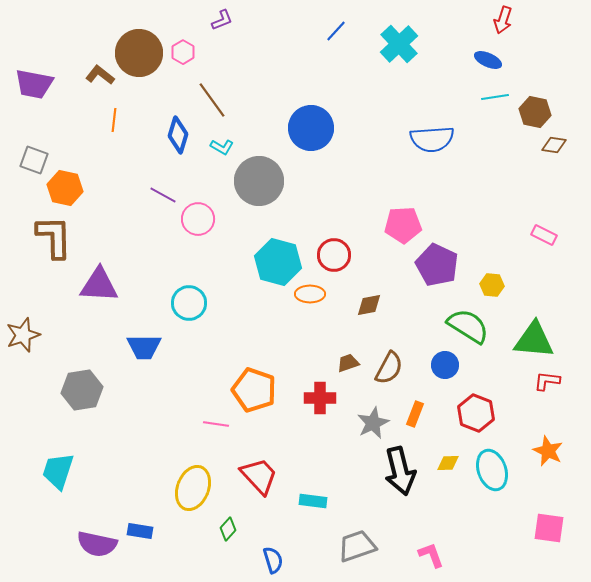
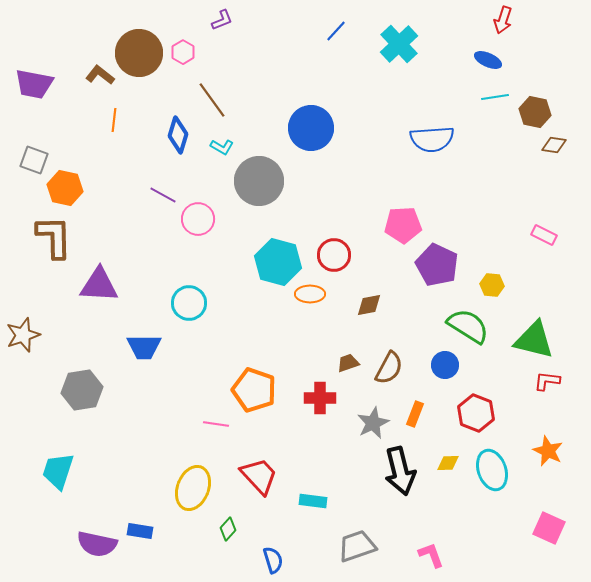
green triangle at (534, 340): rotated 9 degrees clockwise
pink square at (549, 528): rotated 16 degrees clockwise
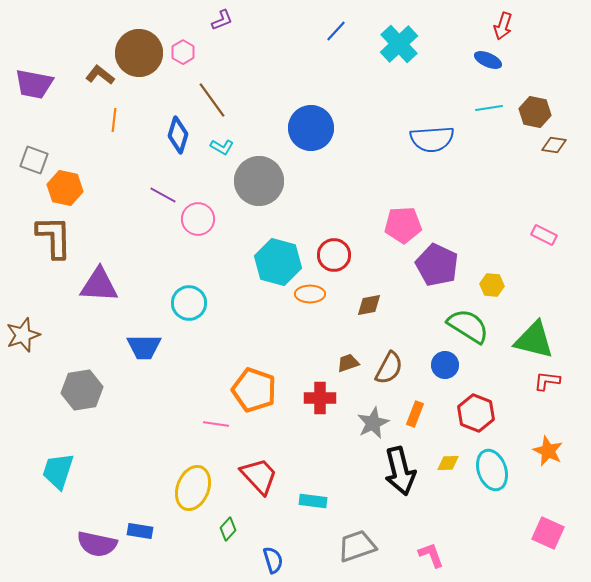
red arrow at (503, 20): moved 6 px down
cyan line at (495, 97): moved 6 px left, 11 px down
pink square at (549, 528): moved 1 px left, 5 px down
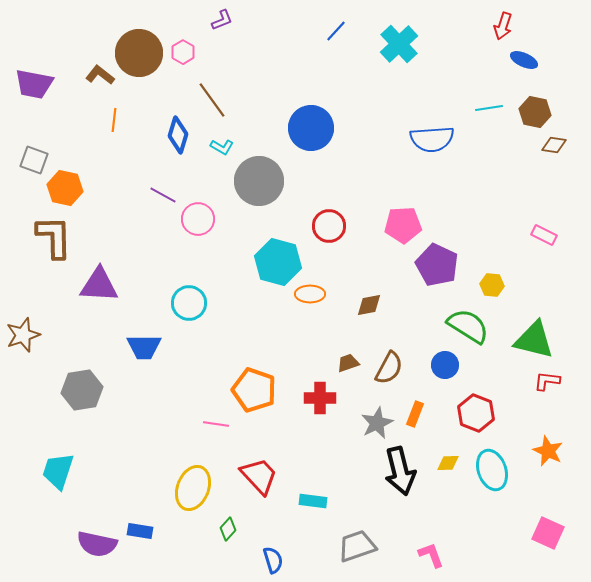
blue ellipse at (488, 60): moved 36 px right
red circle at (334, 255): moved 5 px left, 29 px up
gray star at (373, 423): moved 4 px right
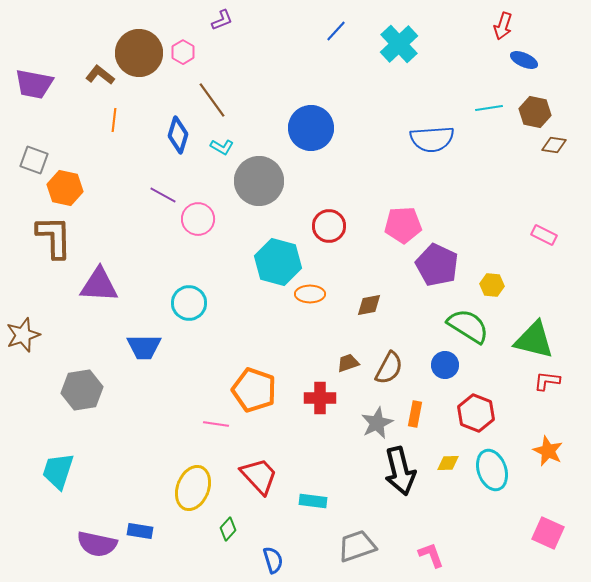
orange rectangle at (415, 414): rotated 10 degrees counterclockwise
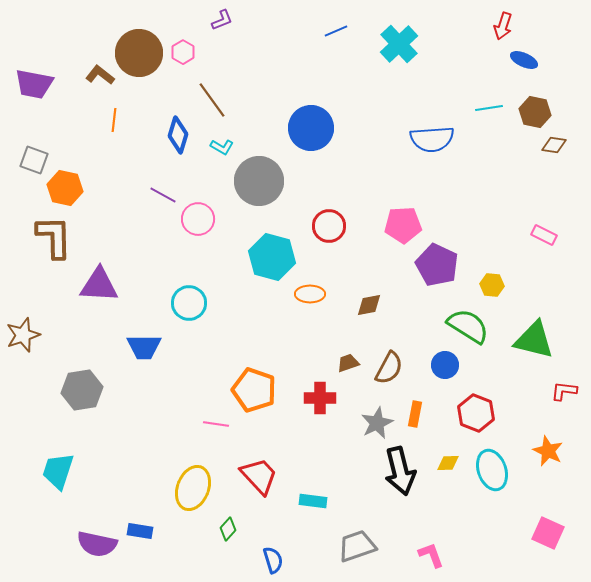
blue line at (336, 31): rotated 25 degrees clockwise
cyan hexagon at (278, 262): moved 6 px left, 5 px up
red L-shape at (547, 381): moved 17 px right, 10 px down
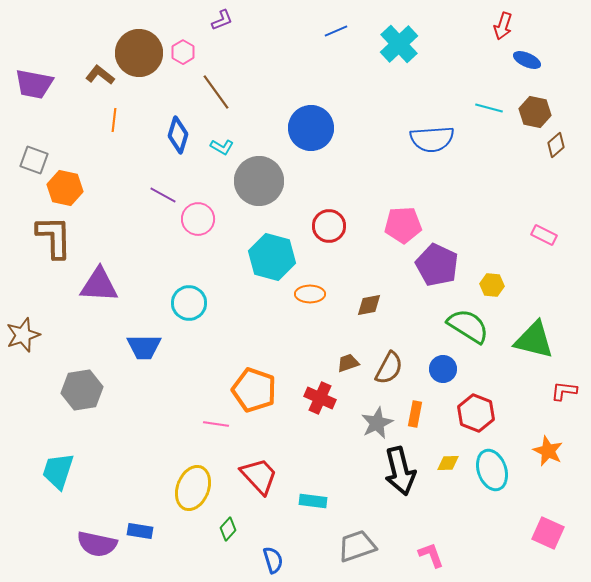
blue ellipse at (524, 60): moved 3 px right
brown line at (212, 100): moved 4 px right, 8 px up
cyan line at (489, 108): rotated 24 degrees clockwise
brown diamond at (554, 145): moved 2 px right; rotated 50 degrees counterclockwise
blue circle at (445, 365): moved 2 px left, 4 px down
red cross at (320, 398): rotated 24 degrees clockwise
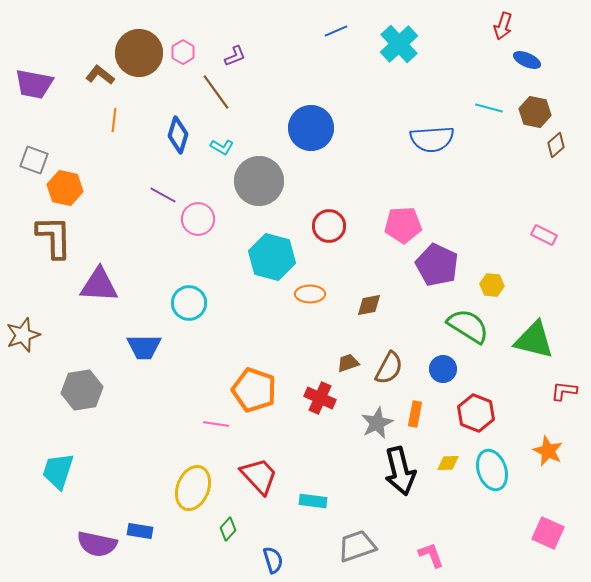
purple L-shape at (222, 20): moved 13 px right, 36 px down
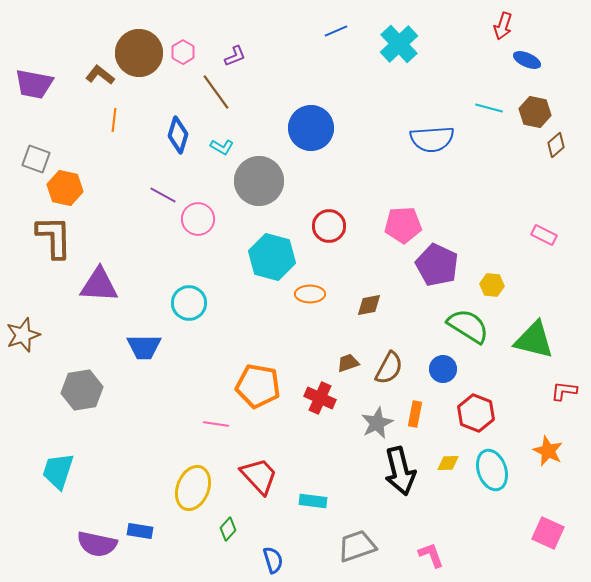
gray square at (34, 160): moved 2 px right, 1 px up
orange pentagon at (254, 390): moved 4 px right, 4 px up; rotated 9 degrees counterclockwise
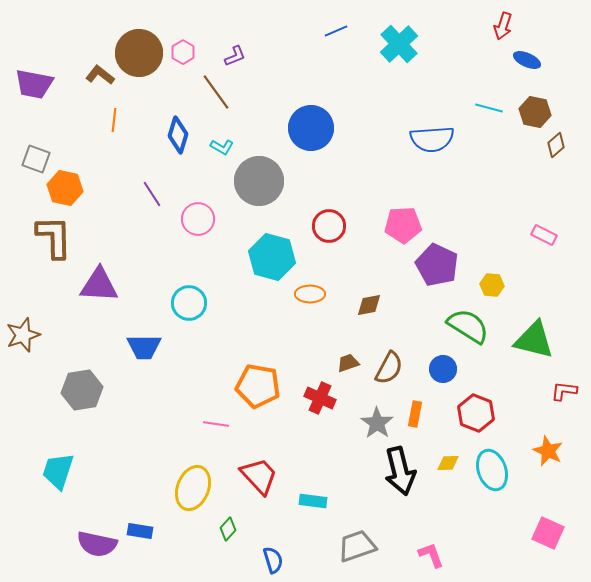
purple line at (163, 195): moved 11 px left, 1 px up; rotated 28 degrees clockwise
gray star at (377, 423): rotated 12 degrees counterclockwise
